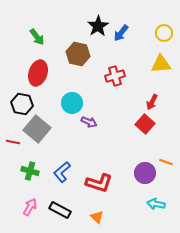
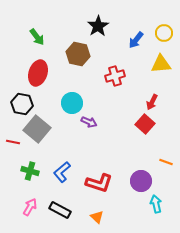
blue arrow: moved 15 px right, 7 px down
purple circle: moved 4 px left, 8 px down
cyan arrow: rotated 66 degrees clockwise
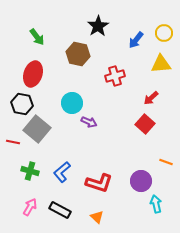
red ellipse: moved 5 px left, 1 px down
red arrow: moved 1 px left, 4 px up; rotated 21 degrees clockwise
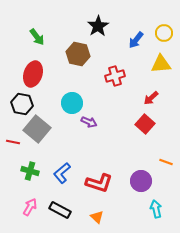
blue L-shape: moved 1 px down
cyan arrow: moved 5 px down
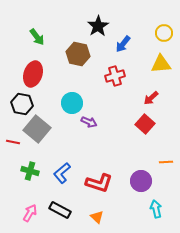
blue arrow: moved 13 px left, 4 px down
orange line: rotated 24 degrees counterclockwise
pink arrow: moved 6 px down
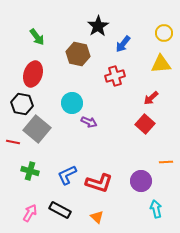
blue L-shape: moved 5 px right, 2 px down; rotated 15 degrees clockwise
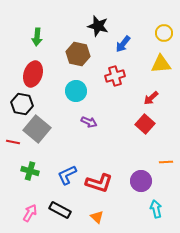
black star: rotated 25 degrees counterclockwise
green arrow: rotated 42 degrees clockwise
cyan circle: moved 4 px right, 12 px up
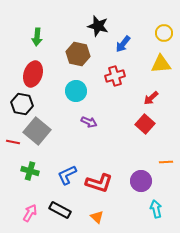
gray square: moved 2 px down
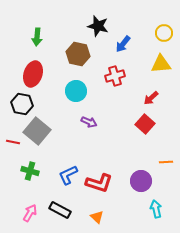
blue L-shape: moved 1 px right
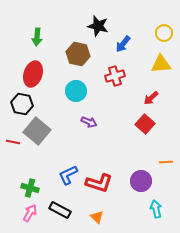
green cross: moved 17 px down
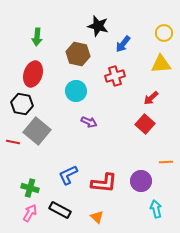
red L-shape: moved 5 px right; rotated 12 degrees counterclockwise
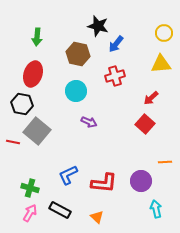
blue arrow: moved 7 px left
orange line: moved 1 px left
